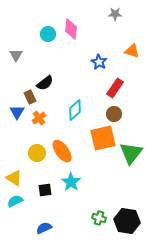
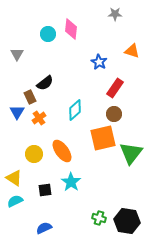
gray triangle: moved 1 px right, 1 px up
yellow circle: moved 3 px left, 1 px down
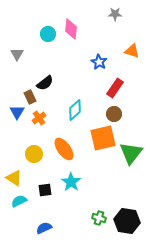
orange ellipse: moved 2 px right, 2 px up
cyan semicircle: moved 4 px right
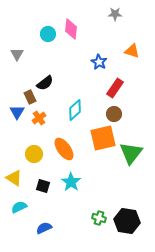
black square: moved 2 px left, 4 px up; rotated 24 degrees clockwise
cyan semicircle: moved 6 px down
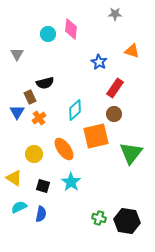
black semicircle: rotated 24 degrees clockwise
orange square: moved 7 px left, 2 px up
blue semicircle: moved 3 px left, 14 px up; rotated 126 degrees clockwise
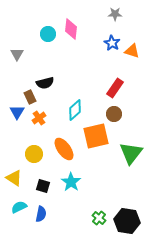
blue star: moved 13 px right, 19 px up
green cross: rotated 24 degrees clockwise
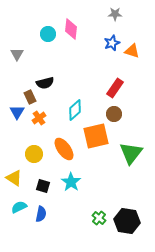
blue star: rotated 21 degrees clockwise
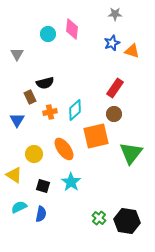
pink diamond: moved 1 px right
blue triangle: moved 8 px down
orange cross: moved 11 px right, 6 px up; rotated 24 degrees clockwise
yellow triangle: moved 3 px up
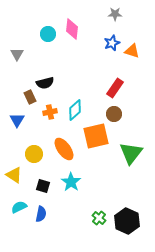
black hexagon: rotated 15 degrees clockwise
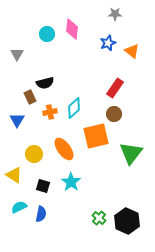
cyan circle: moved 1 px left
blue star: moved 4 px left
orange triangle: rotated 21 degrees clockwise
cyan diamond: moved 1 px left, 2 px up
